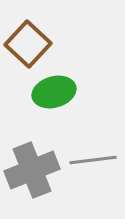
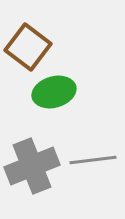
brown square: moved 3 px down; rotated 6 degrees counterclockwise
gray cross: moved 4 px up
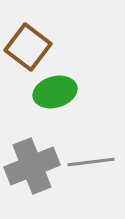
green ellipse: moved 1 px right
gray line: moved 2 px left, 2 px down
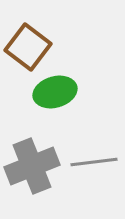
gray line: moved 3 px right
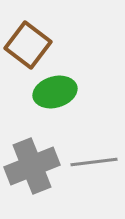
brown square: moved 2 px up
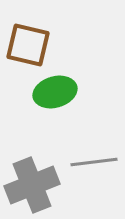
brown square: rotated 24 degrees counterclockwise
gray cross: moved 19 px down
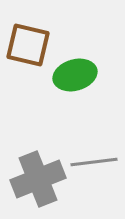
green ellipse: moved 20 px right, 17 px up
gray cross: moved 6 px right, 6 px up
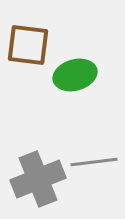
brown square: rotated 6 degrees counterclockwise
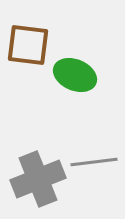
green ellipse: rotated 39 degrees clockwise
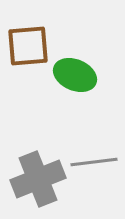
brown square: moved 1 px down; rotated 12 degrees counterclockwise
